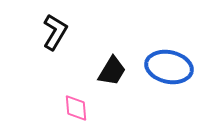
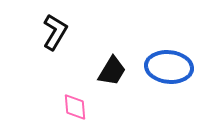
blue ellipse: rotated 6 degrees counterclockwise
pink diamond: moved 1 px left, 1 px up
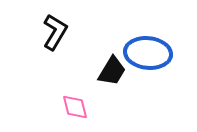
blue ellipse: moved 21 px left, 14 px up
pink diamond: rotated 8 degrees counterclockwise
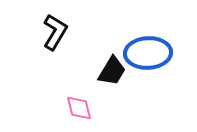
blue ellipse: rotated 9 degrees counterclockwise
pink diamond: moved 4 px right, 1 px down
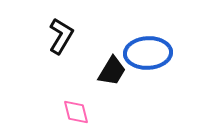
black L-shape: moved 6 px right, 4 px down
pink diamond: moved 3 px left, 4 px down
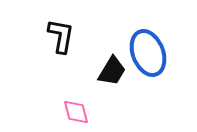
black L-shape: rotated 21 degrees counterclockwise
blue ellipse: rotated 72 degrees clockwise
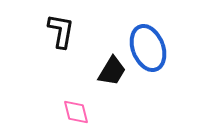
black L-shape: moved 5 px up
blue ellipse: moved 5 px up
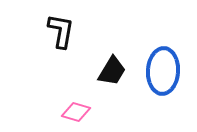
blue ellipse: moved 15 px right, 23 px down; rotated 24 degrees clockwise
pink diamond: rotated 60 degrees counterclockwise
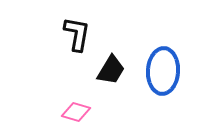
black L-shape: moved 16 px right, 3 px down
black trapezoid: moved 1 px left, 1 px up
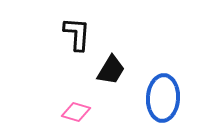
black L-shape: rotated 6 degrees counterclockwise
blue ellipse: moved 27 px down
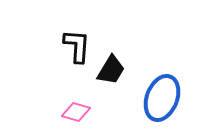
black L-shape: moved 12 px down
blue ellipse: moved 1 px left; rotated 18 degrees clockwise
